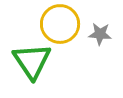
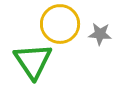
green triangle: moved 1 px right
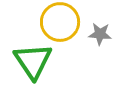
yellow circle: moved 2 px up
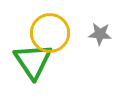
yellow circle: moved 10 px left, 11 px down
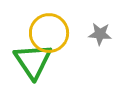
yellow circle: moved 1 px left
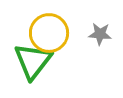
green triangle: rotated 12 degrees clockwise
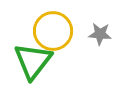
yellow circle: moved 4 px right, 2 px up
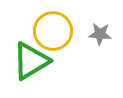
green triangle: moved 2 px left; rotated 21 degrees clockwise
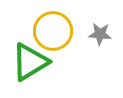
green triangle: moved 1 px left, 1 px down
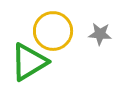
green triangle: moved 1 px left
